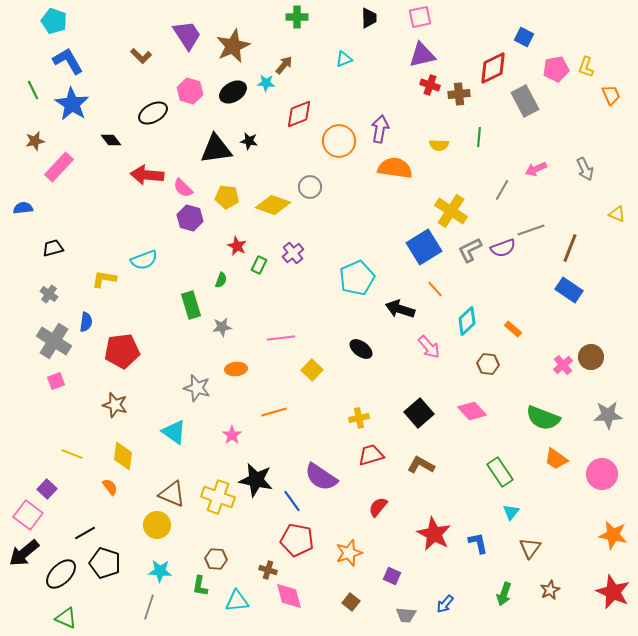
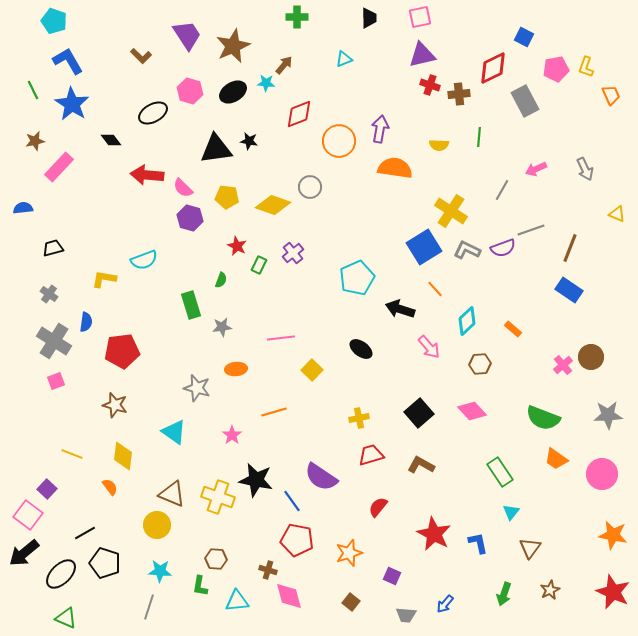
gray L-shape at (470, 250): moved 3 px left; rotated 52 degrees clockwise
brown hexagon at (488, 364): moved 8 px left; rotated 10 degrees counterclockwise
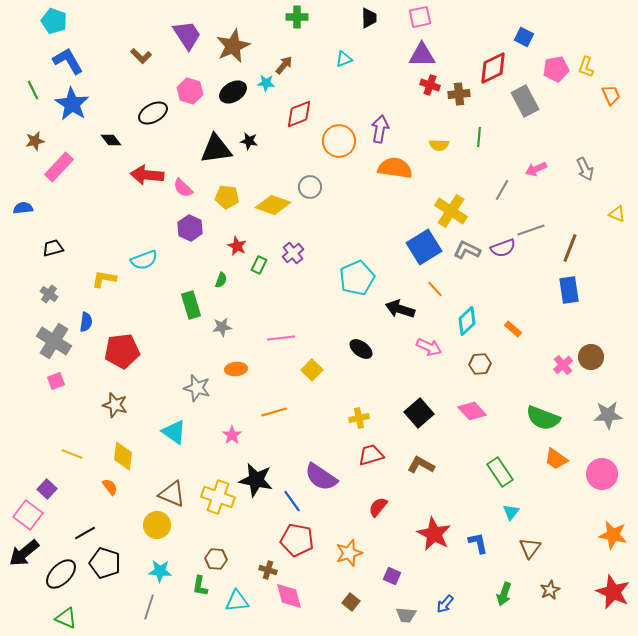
purple triangle at (422, 55): rotated 12 degrees clockwise
purple hexagon at (190, 218): moved 10 px down; rotated 10 degrees clockwise
blue rectangle at (569, 290): rotated 48 degrees clockwise
pink arrow at (429, 347): rotated 25 degrees counterclockwise
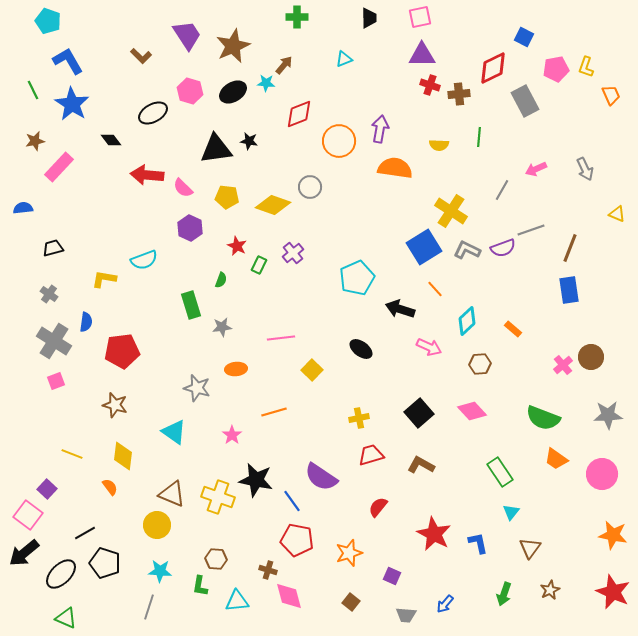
cyan pentagon at (54, 21): moved 6 px left
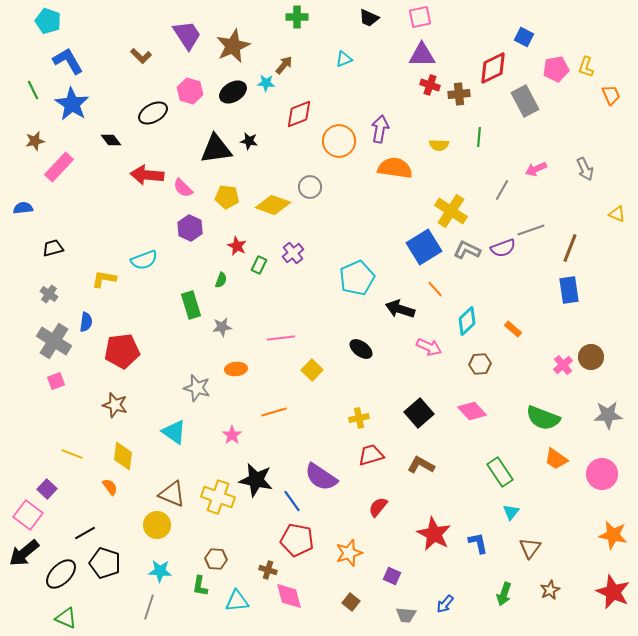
black trapezoid at (369, 18): rotated 115 degrees clockwise
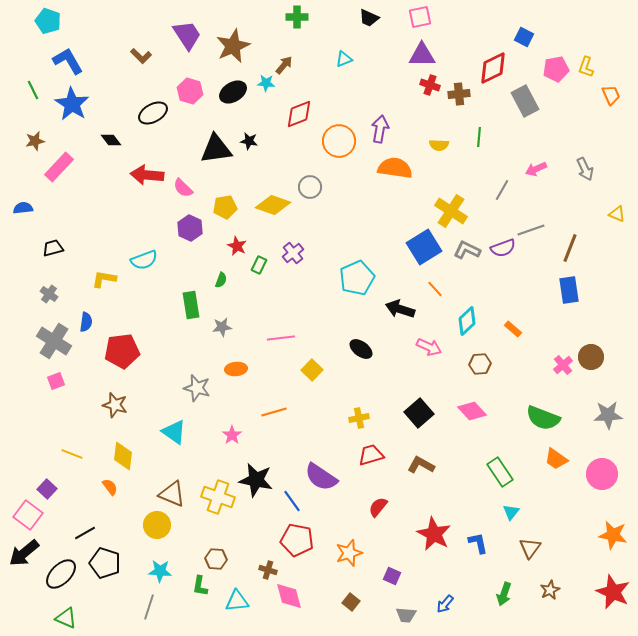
yellow pentagon at (227, 197): moved 2 px left, 10 px down; rotated 15 degrees counterclockwise
green rectangle at (191, 305): rotated 8 degrees clockwise
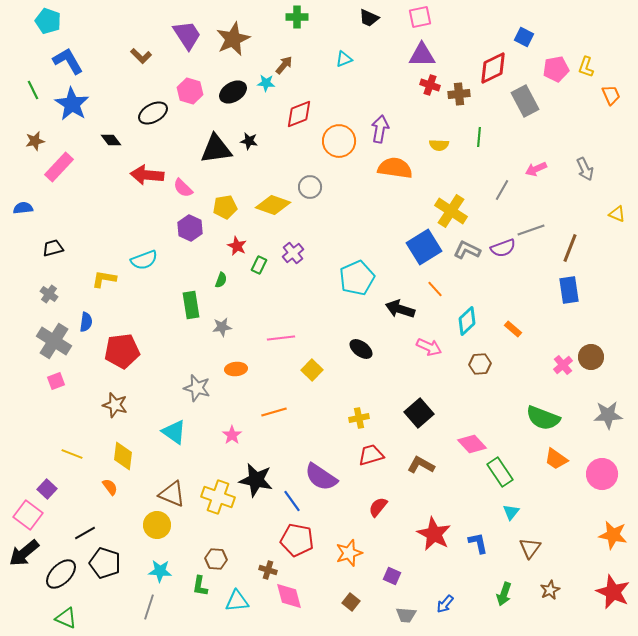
brown star at (233, 46): moved 7 px up
pink diamond at (472, 411): moved 33 px down
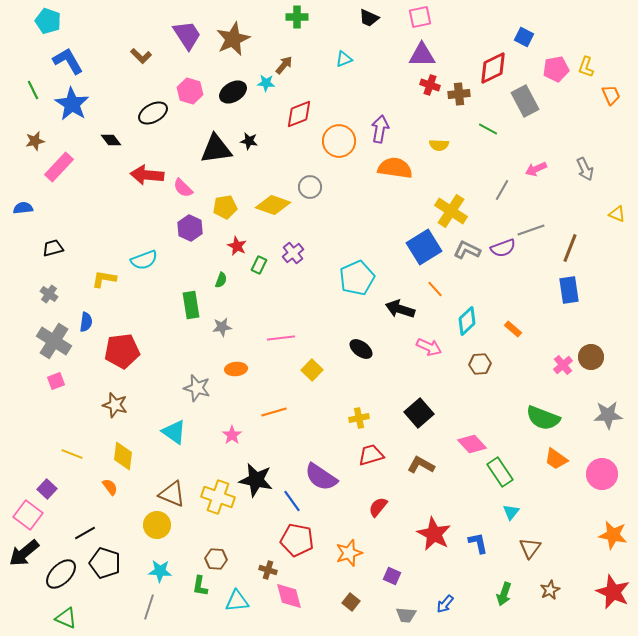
green line at (479, 137): moved 9 px right, 8 px up; rotated 66 degrees counterclockwise
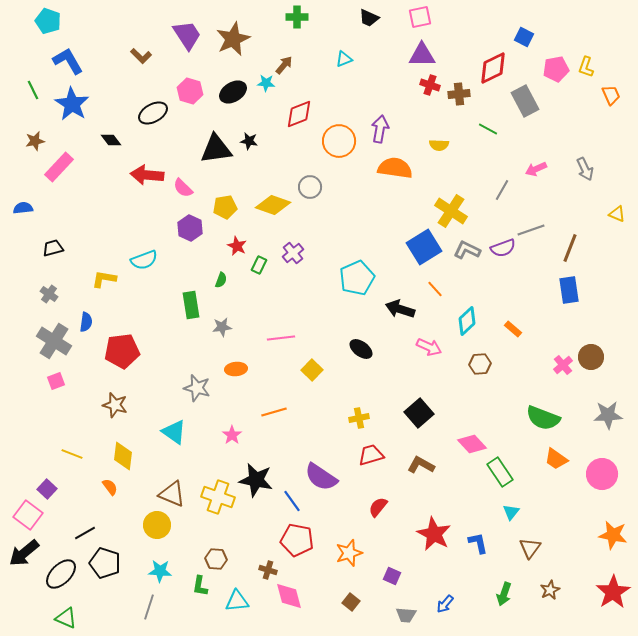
red star at (613, 592): rotated 16 degrees clockwise
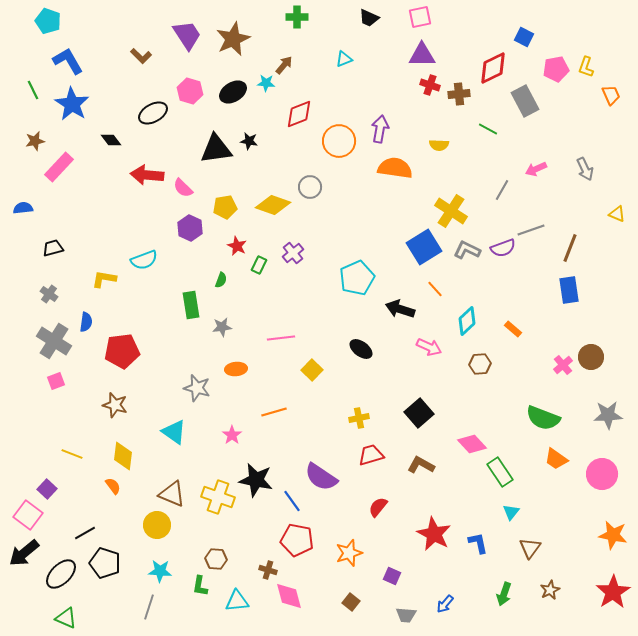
orange semicircle at (110, 487): moved 3 px right, 1 px up
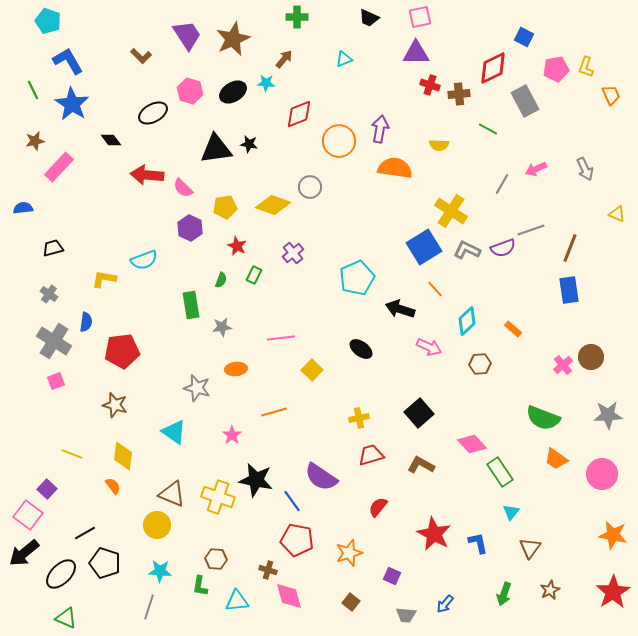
purple triangle at (422, 55): moved 6 px left, 2 px up
brown arrow at (284, 65): moved 6 px up
black star at (249, 141): moved 3 px down
gray line at (502, 190): moved 6 px up
green rectangle at (259, 265): moved 5 px left, 10 px down
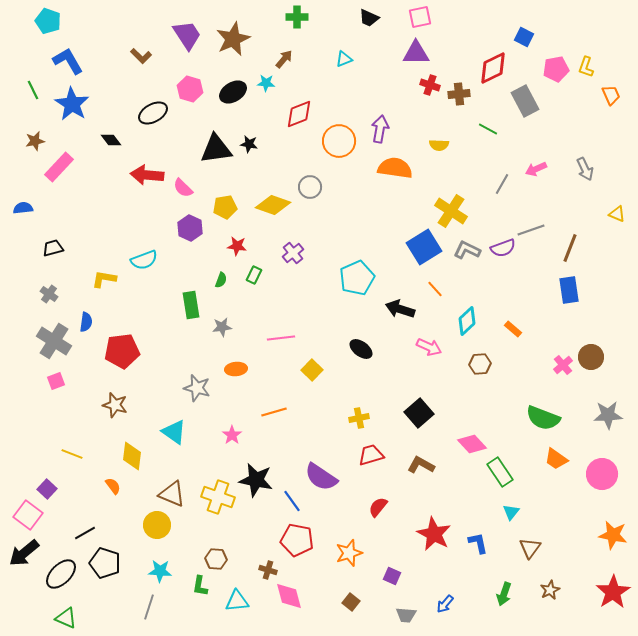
pink hexagon at (190, 91): moved 2 px up
red star at (237, 246): rotated 18 degrees counterclockwise
yellow diamond at (123, 456): moved 9 px right
